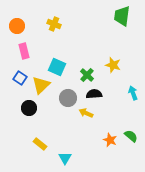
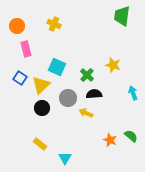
pink rectangle: moved 2 px right, 2 px up
black circle: moved 13 px right
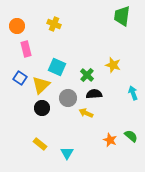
cyan triangle: moved 2 px right, 5 px up
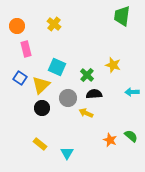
yellow cross: rotated 16 degrees clockwise
cyan arrow: moved 1 px left, 1 px up; rotated 72 degrees counterclockwise
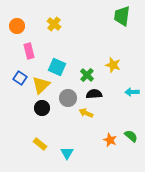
pink rectangle: moved 3 px right, 2 px down
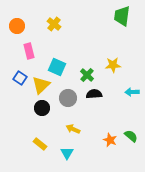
yellow star: rotated 21 degrees counterclockwise
yellow arrow: moved 13 px left, 16 px down
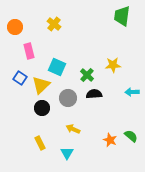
orange circle: moved 2 px left, 1 px down
yellow rectangle: moved 1 px up; rotated 24 degrees clockwise
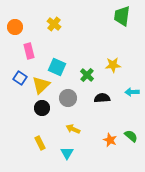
black semicircle: moved 8 px right, 4 px down
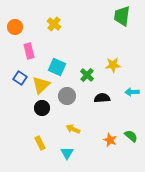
gray circle: moved 1 px left, 2 px up
